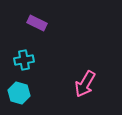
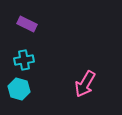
purple rectangle: moved 10 px left, 1 px down
cyan hexagon: moved 4 px up
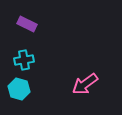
pink arrow: rotated 24 degrees clockwise
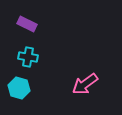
cyan cross: moved 4 px right, 3 px up; rotated 18 degrees clockwise
cyan hexagon: moved 1 px up
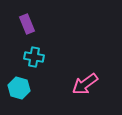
purple rectangle: rotated 42 degrees clockwise
cyan cross: moved 6 px right
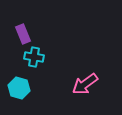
purple rectangle: moved 4 px left, 10 px down
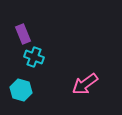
cyan cross: rotated 12 degrees clockwise
cyan hexagon: moved 2 px right, 2 px down
